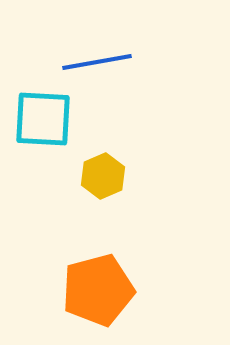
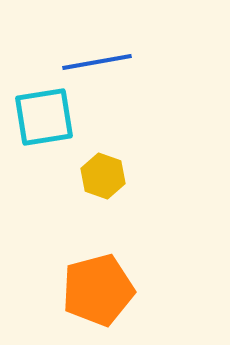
cyan square: moved 1 px right, 2 px up; rotated 12 degrees counterclockwise
yellow hexagon: rotated 18 degrees counterclockwise
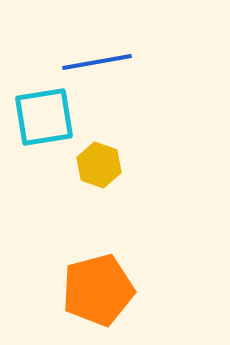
yellow hexagon: moved 4 px left, 11 px up
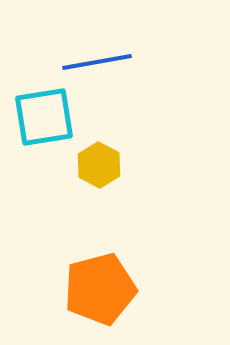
yellow hexagon: rotated 9 degrees clockwise
orange pentagon: moved 2 px right, 1 px up
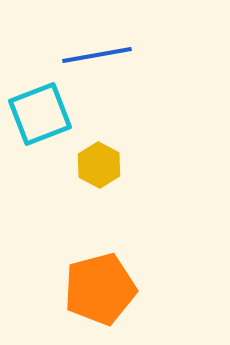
blue line: moved 7 px up
cyan square: moved 4 px left, 3 px up; rotated 12 degrees counterclockwise
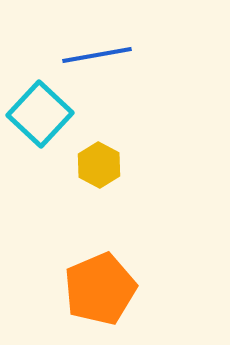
cyan square: rotated 26 degrees counterclockwise
orange pentagon: rotated 8 degrees counterclockwise
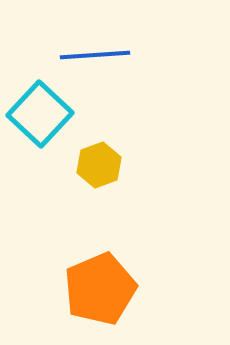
blue line: moved 2 px left; rotated 6 degrees clockwise
yellow hexagon: rotated 12 degrees clockwise
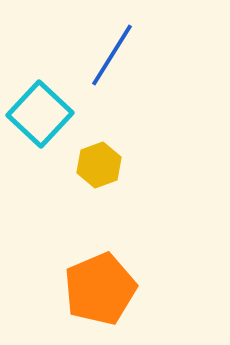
blue line: moved 17 px right; rotated 54 degrees counterclockwise
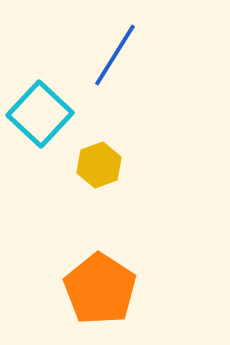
blue line: moved 3 px right
orange pentagon: rotated 16 degrees counterclockwise
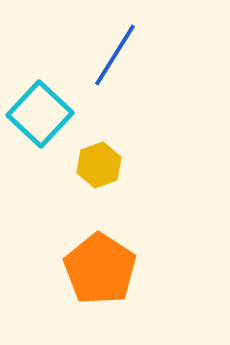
orange pentagon: moved 20 px up
